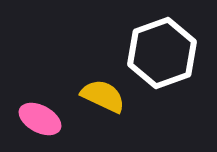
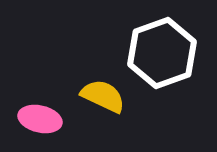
pink ellipse: rotated 15 degrees counterclockwise
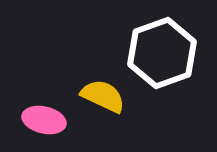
pink ellipse: moved 4 px right, 1 px down
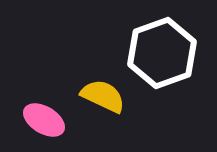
pink ellipse: rotated 18 degrees clockwise
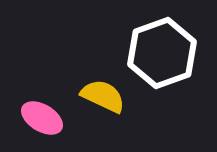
pink ellipse: moved 2 px left, 2 px up
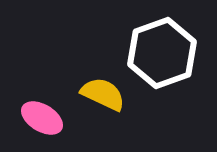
yellow semicircle: moved 2 px up
